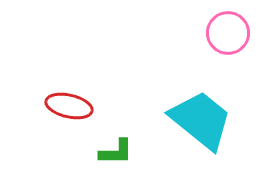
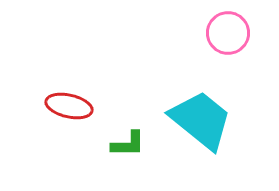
green L-shape: moved 12 px right, 8 px up
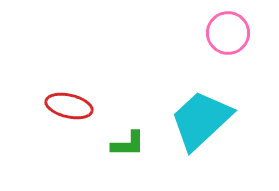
cyan trapezoid: rotated 82 degrees counterclockwise
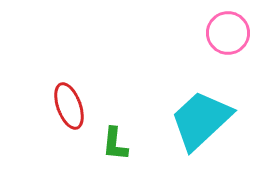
red ellipse: rotated 57 degrees clockwise
green L-shape: moved 13 px left; rotated 96 degrees clockwise
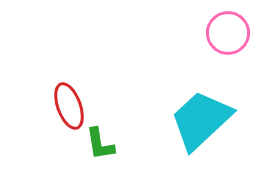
green L-shape: moved 15 px left; rotated 15 degrees counterclockwise
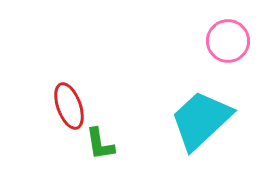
pink circle: moved 8 px down
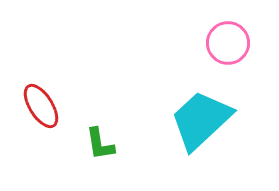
pink circle: moved 2 px down
red ellipse: moved 28 px left; rotated 12 degrees counterclockwise
